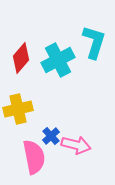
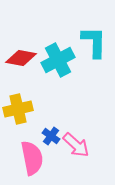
cyan L-shape: rotated 16 degrees counterclockwise
red diamond: rotated 60 degrees clockwise
blue cross: rotated 12 degrees counterclockwise
pink arrow: rotated 28 degrees clockwise
pink semicircle: moved 2 px left, 1 px down
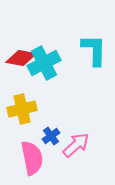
cyan L-shape: moved 8 px down
cyan cross: moved 14 px left, 3 px down
yellow cross: moved 4 px right
blue cross: rotated 18 degrees clockwise
pink arrow: rotated 84 degrees counterclockwise
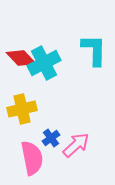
red diamond: rotated 36 degrees clockwise
blue cross: moved 2 px down
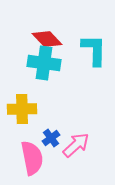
red diamond: moved 26 px right, 19 px up
cyan cross: rotated 36 degrees clockwise
yellow cross: rotated 12 degrees clockwise
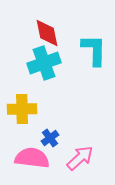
red diamond: moved 6 px up; rotated 32 degrees clockwise
cyan cross: rotated 28 degrees counterclockwise
blue cross: moved 1 px left
pink arrow: moved 4 px right, 13 px down
pink semicircle: rotated 72 degrees counterclockwise
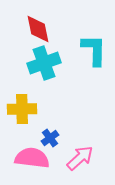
red diamond: moved 9 px left, 4 px up
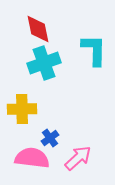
pink arrow: moved 2 px left
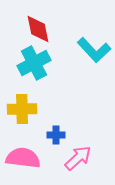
cyan L-shape: rotated 136 degrees clockwise
cyan cross: moved 10 px left; rotated 8 degrees counterclockwise
blue cross: moved 6 px right, 3 px up; rotated 36 degrees clockwise
pink semicircle: moved 9 px left
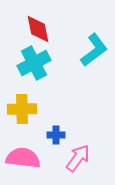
cyan L-shape: rotated 84 degrees counterclockwise
pink arrow: rotated 12 degrees counterclockwise
